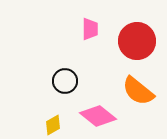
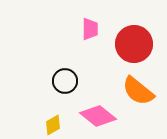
red circle: moved 3 px left, 3 px down
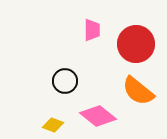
pink trapezoid: moved 2 px right, 1 px down
red circle: moved 2 px right
yellow diamond: rotated 50 degrees clockwise
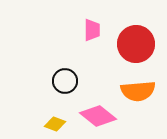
orange semicircle: rotated 44 degrees counterclockwise
yellow diamond: moved 2 px right, 1 px up
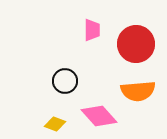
pink diamond: moved 1 px right; rotated 9 degrees clockwise
